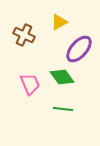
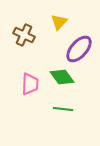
yellow triangle: rotated 18 degrees counterclockwise
pink trapezoid: rotated 25 degrees clockwise
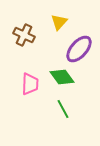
green line: rotated 54 degrees clockwise
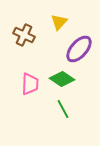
green diamond: moved 2 px down; rotated 20 degrees counterclockwise
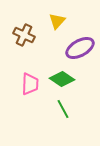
yellow triangle: moved 2 px left, 1 px up
purple ellipse: moved 1 px right, 1 px up; rotated 20 degrees clockwise
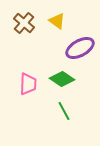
yellow triangle: rotated 36 degrees counterclockwise
brown cross: moved 12 px up; rotated 15 degrees clockwise
pink trapezoid: moved 2 px left
green line: moved 1 px right, 2 px down
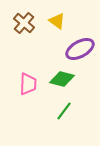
purple ellipse: moved 1 px down
green diamond: rotated 20 degrees counterclockwise
green line: rotated 66 degrees clockwise
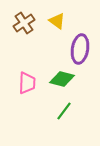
brown cross: rotated 15 degrees clockwise
purple ellipse: rotated 52 degrees counterclockwise
pink trapezoid: moved 1 px left, 1 px up
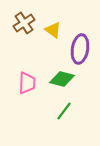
yellow triangle: moved 4 px left, 9 px down
